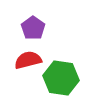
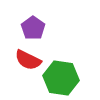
red semicircle: rotated 140 degrees counterclockwise
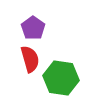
red semicircle: moved 2 px right, 1 px up; rotated 132 degrees counterclockwise
